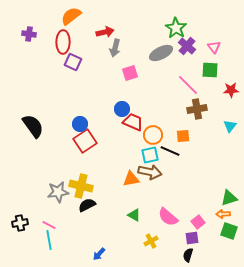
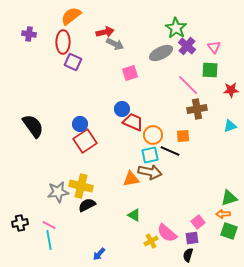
gray arrow at (115, 48): moved 4 px up; rotated 78 degrees counterclockwise
cyan triangle at (230, 126): rotated 32 degrees clockwise
pink semicircle at (168, 217): moved 1 px left, 16 px down
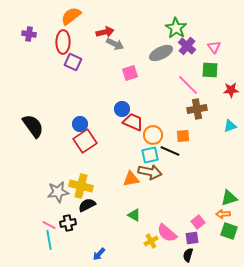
black cross at (20, 223): moved 48 px right
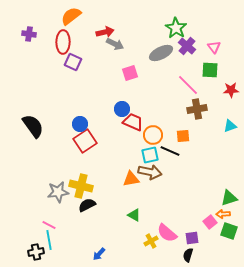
pink square at (198, 222): moved 12 px right
black cross at (68, 223): moved 32 px left, 29 px down
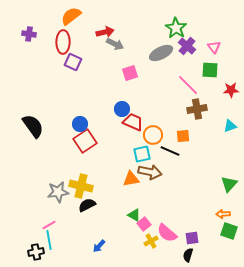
cyan square at (150, 155): moved 8 px left, 1 px up
green triangle at (229, 198): moved 14 px up; rotated 30 degrees counterclockwise
pink square at (210, 222): moved 66 px left, 2 px down
pink line at (49, 225): rotated 56 degrees counterclockwise
blue arrow at (99, 254): moved 8 px up
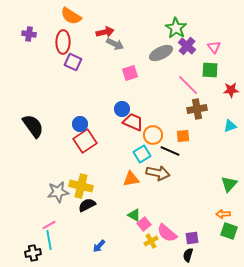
orange semicircle at (71, 16): rotated 110 degrees counterclockwise
cyan square at (142, 154): rotated 18 degrees counterclockwise
brown arrow at (150, 172): moved 8 px right, 1 px down
black cross at (36, 252): moved 3 px left, 1 px down
